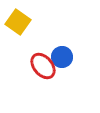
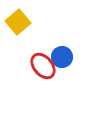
yellow square: rotated 15 degrees clockwise
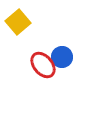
red ellipse: moved 1 px up
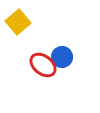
red ellipse: rotated 12 degrees counterclockwise
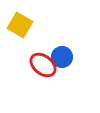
yellow square: moved 2 px right, 3 px down; rotated 20 degrees counterclockwise
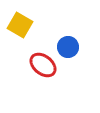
blue circle: moved 6 px right, 10 px up
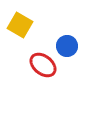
blue circle: moved 1 px left, 1 px up
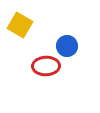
red ellipse: moved 3 px right, 1 px down; rotated 40 degrees counterclockwise
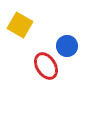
red ellipse: rotated 60 degrees clockwise
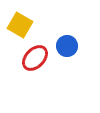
red ellipse: moved 11 px left, 8 px up; rotated 76 degrees clockwise
